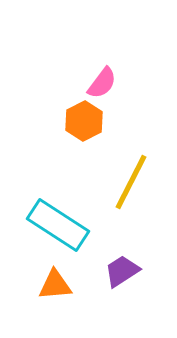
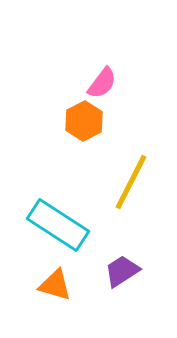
orange triangle: rotated 21 degrees clockwise
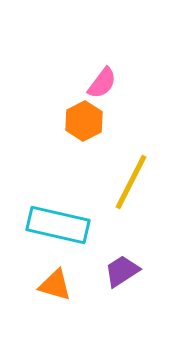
cyan rectangle: rotated 20 degrees counterclockwise
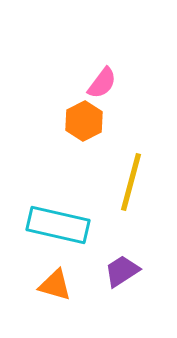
yellow line: rotated 12 degrees counterclockwise
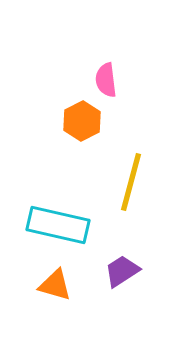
pink semicircle: moved 4 px right, 3 px up; rotated 136 degrees clockwise
orange hexagon: moved 2 px left
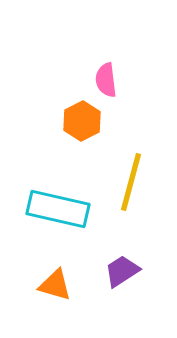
cyan rectangle: moved 16 px up
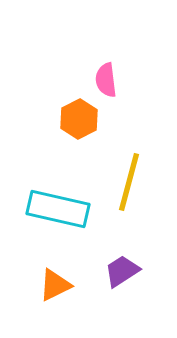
orange hexagon: moved 3 px left, 2 px up
yellow line: moved 2 px left
orange triangle: rotated 42 degrees counterclockwise
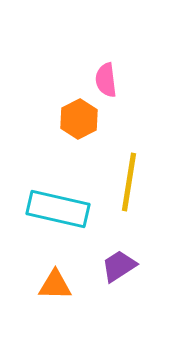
yellow line: rotated 6 degrees counterclockwise
purple trapezoid: moved 3 px left, 5 px up
orange triangle: rotated 27 degrees clockwise
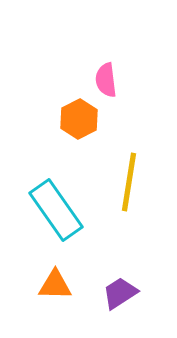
cyan rectangle: moved 2 px left, 1 px down; rotated 42 degrees clockwise
purple trapezoid: moved 1 px right, 27 px down
